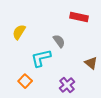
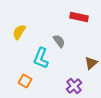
cyan L-shape: rotated 55 degrees counterclockwise
brown triangle: rotated 40 degrees clockwise
orange square: rotated 16 degrees counterclockwise
purple cross: moved 7 px right, 1 px down
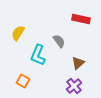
red rectangle: moved 2 px right, 2 px down
yellow semicircle: moved 1 px left, 1 px down
cyan L-shape: moved 3 px left, 3 px up
brown triangle: moved 13 px left
orange square: moved 2 px left
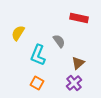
red rectangle: moved 2 px left, 1 px up
orange square: moved 14 px right, 2 px down
purple cross: moved 3 px up
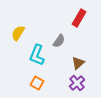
red rectangle: rotated 72 degrees counterclockwise
gray semicircle: rotated 72 degrees clockwise
cyan L-shape: moved 1 px left
purple cross: moved 3 px right
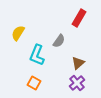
orange square: moved 3 px left
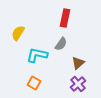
red rectangle: moved 14 px left; rotated 18 degrees counterclockwise
gray semicircle: moved 2 px right, 3 px down
cyan L-shape: rotated 80 degrees clockwise
purple cross: moved 1 px right, 1 px down
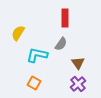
red rectangle: rotated 12 degrees counterclockwise
brown triangle: rotated 24 degrees counterclockwise
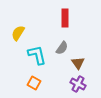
gray semicircle: moved 1 px right, 4 px down
cyan L-shape: rotated 65 degrees clockwise
purple cross: rotated 21 degrees counterclockwise
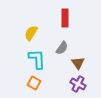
yellow semicircle: moved 13 px right
cyan L-shape: moved 4 px down; rotated 10 degrees clockwise
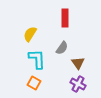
yellow semicircle: moved 1 px left, 1 px down
